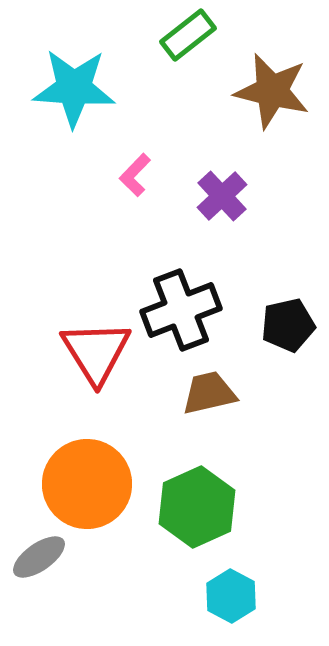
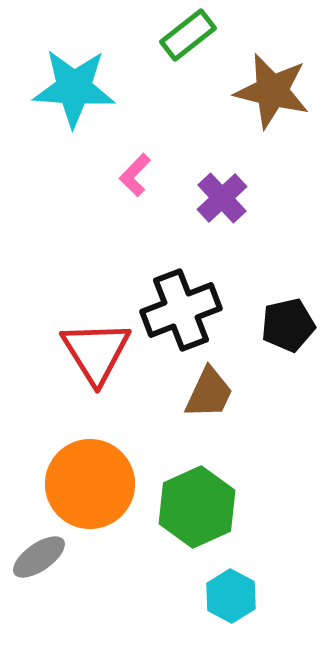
purple cross: moved 2 px down
brown trapezoid: rotated 128 degrees clockwise
orange circle: moved 3 px right
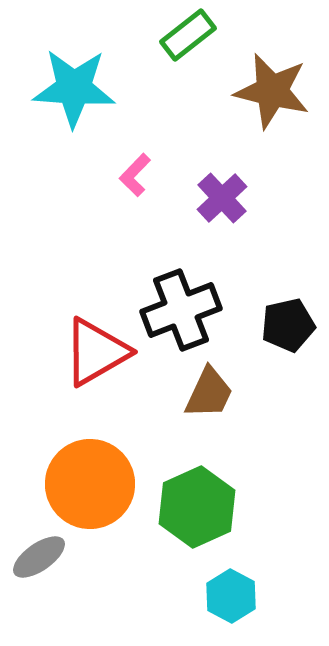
red triangle: rotated 32 degrees clockwise
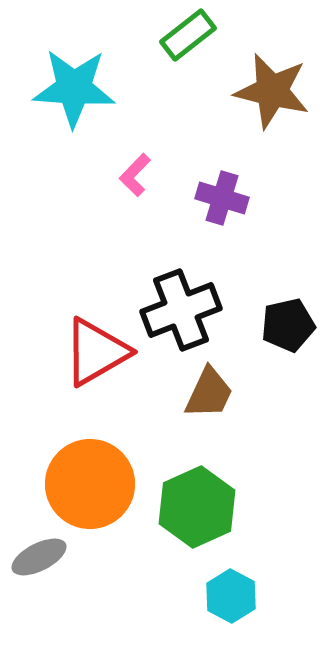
purple cross: rotated 30 degrees counterclockwise
gray ellipse: rotated 8 degrees clockwise
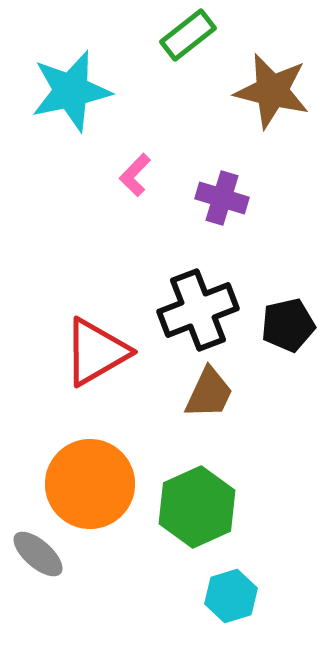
cyan star: moved 3 px left, 3 px down; rotated 16 degrees counterclockwise
black cross: moved 17 px right
gray ellipse: moved 1 px left, 3 px up; rotated 68 degrees clockwise
cyan hexagon: rotated 15 degrees clockwise
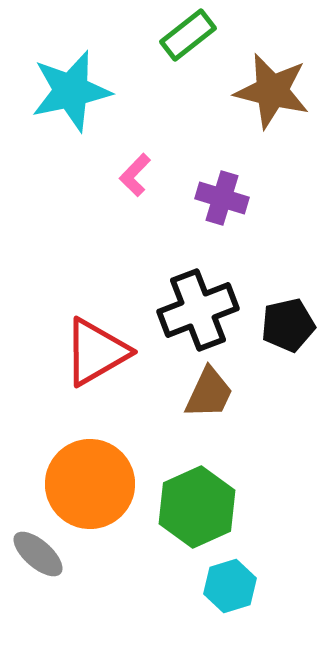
cyan hexagon: moved 1 px left, 10 px up
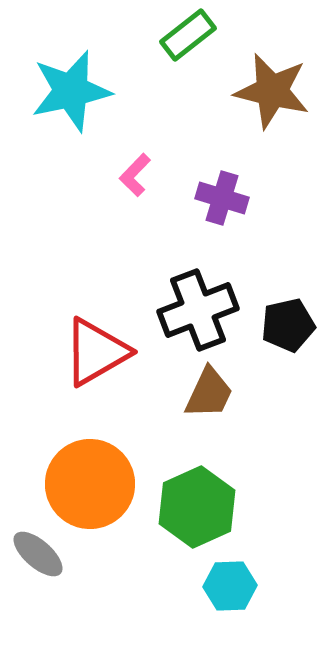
cyan hexagon: rotated 15 degrees clockwise
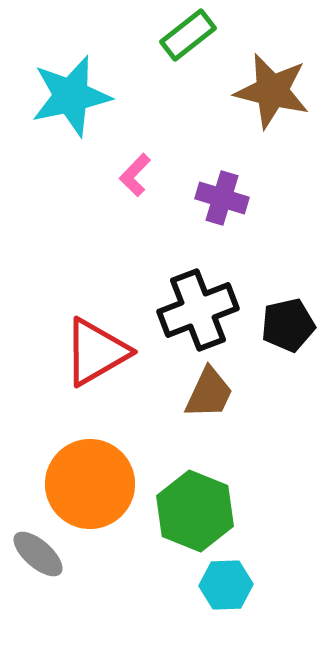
cyan star: moved 5 px down
green hexagon: moved 2 px left, 4 px down; rotated 14 degrees counterclockwise
cyan hexagon: moved 4 px left, 1 px up
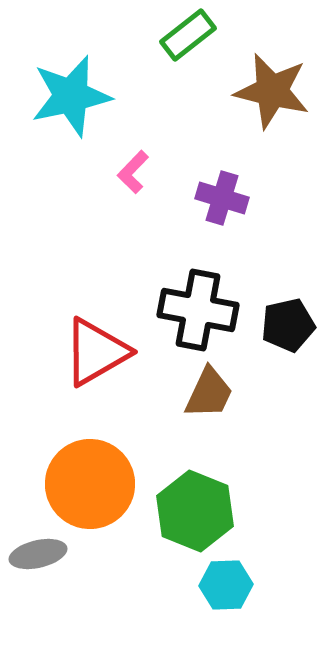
pink L-shape: moved 2 px left, 3 px up
black cross: rotated 32 degrees clockwise
gray ellipse: rotated 54 degrees counterclockwise
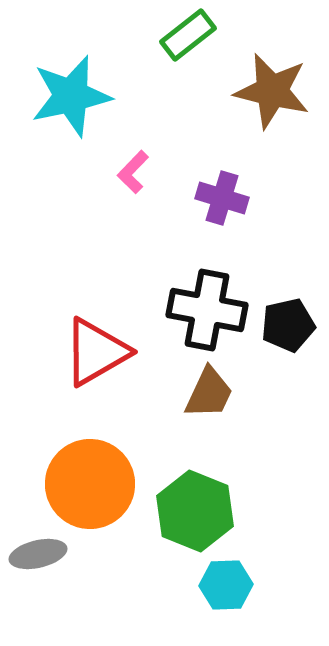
black cross: moved 9 px right
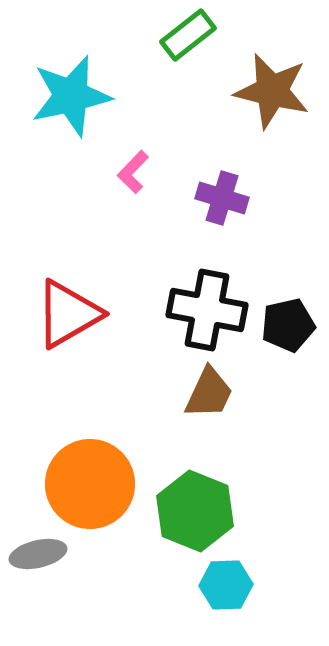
red triangle: moved 28 px left, 38 px up
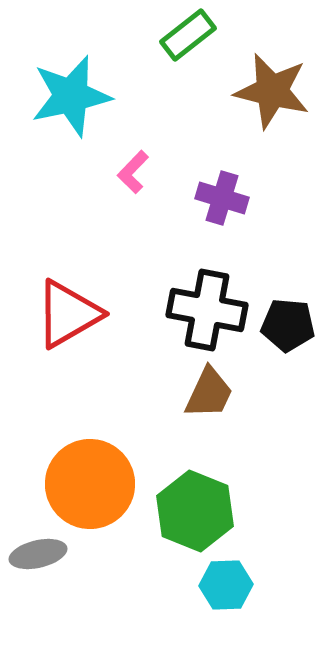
black pentagon: rotated 18 degrees clockwise
